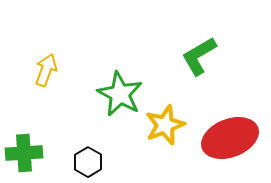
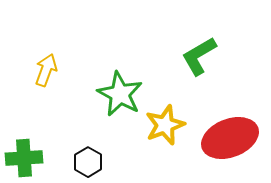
green cross: moved 5 px down
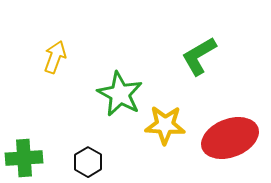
yellow arrow: moved 9 px right, 13 px up
yellow star: rotated 24 degrees clockwise
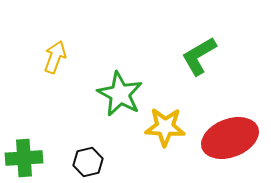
yellow star: moved 2 px down
black hexagon: rotated 16 degrees clockwise
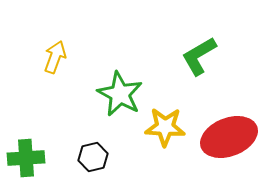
red ellipse: moved 1 px left, 1 px up
green cross: moved 2 px right
black hexagon: moved 5 px right, 5 px up
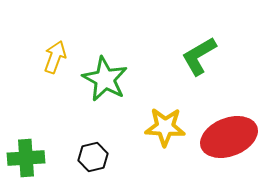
green star: moved 15 px left, 15 px up
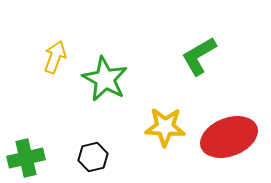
green cross: rotated 9 degrees counterclockwise
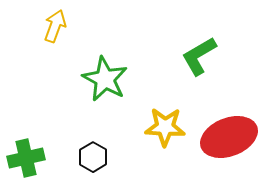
yellow arrow: moved 31 px up
black hexagon: rotated 16 degrees counterclockwise
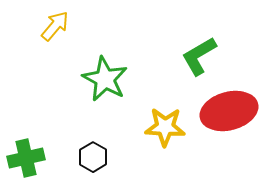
yellow arrow: rotated 20 degrees clockwise
red ellipse: moved 26 px up; rotated 6 degrees clockwise
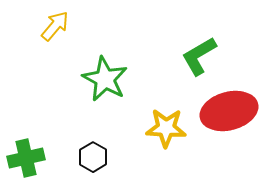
yellow star: moved 1 px right, 1 px down
